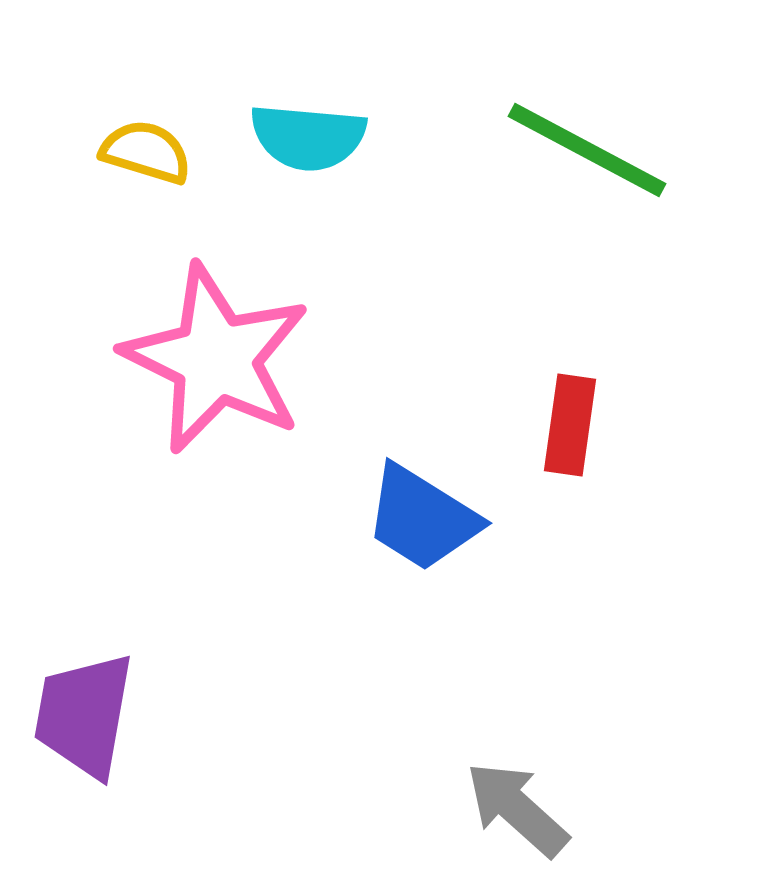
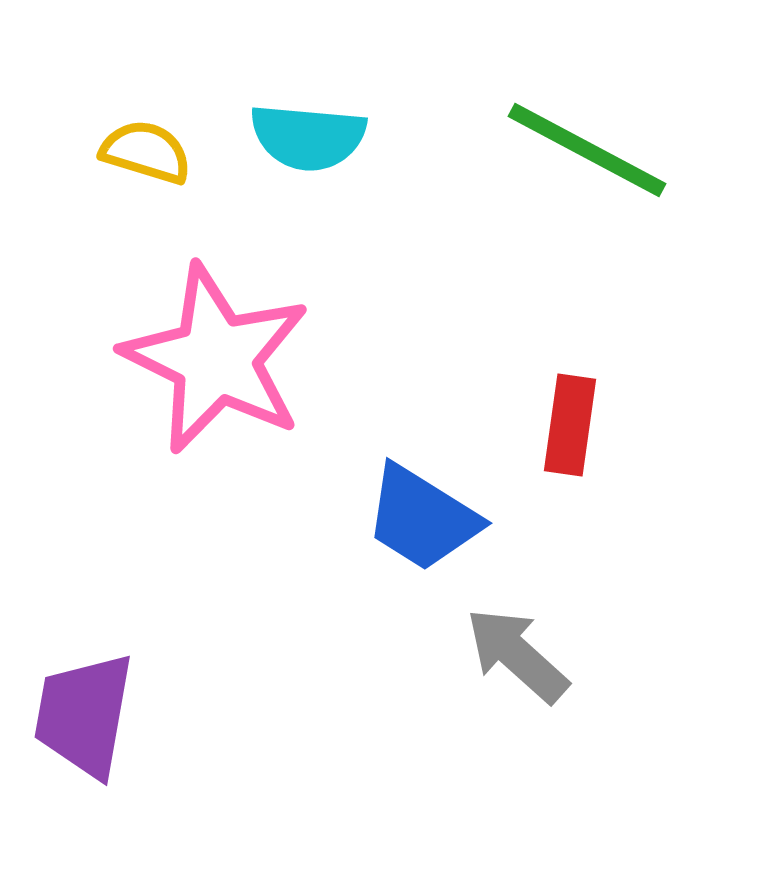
gray arrow: moved 154 px up
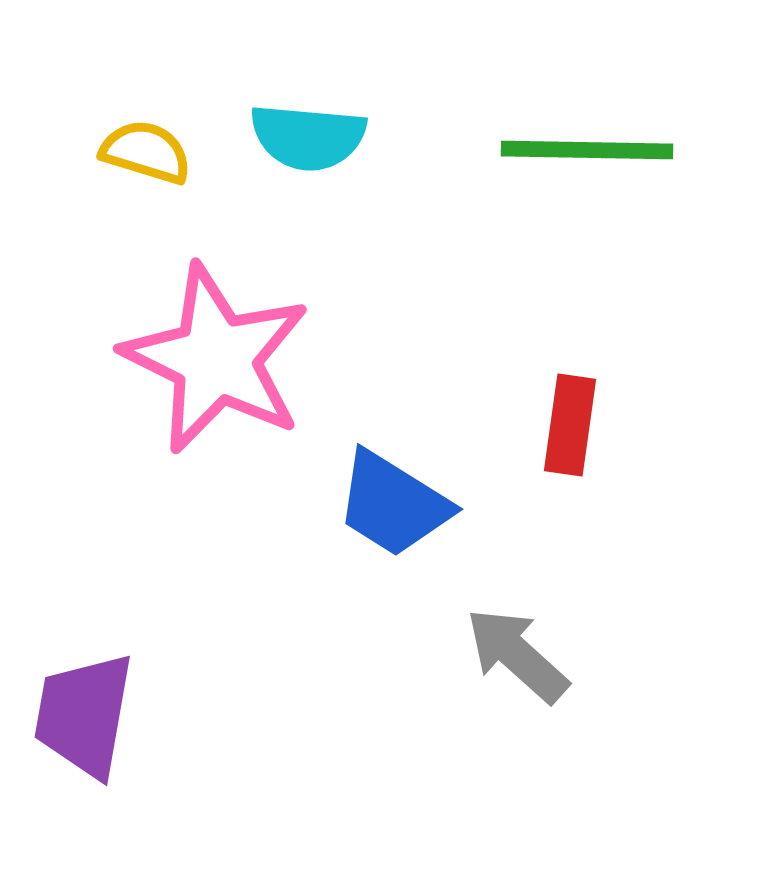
green line: rotated 27 degrees counterclockwise
blue trapezoid: moved 29 px left, 14 px up
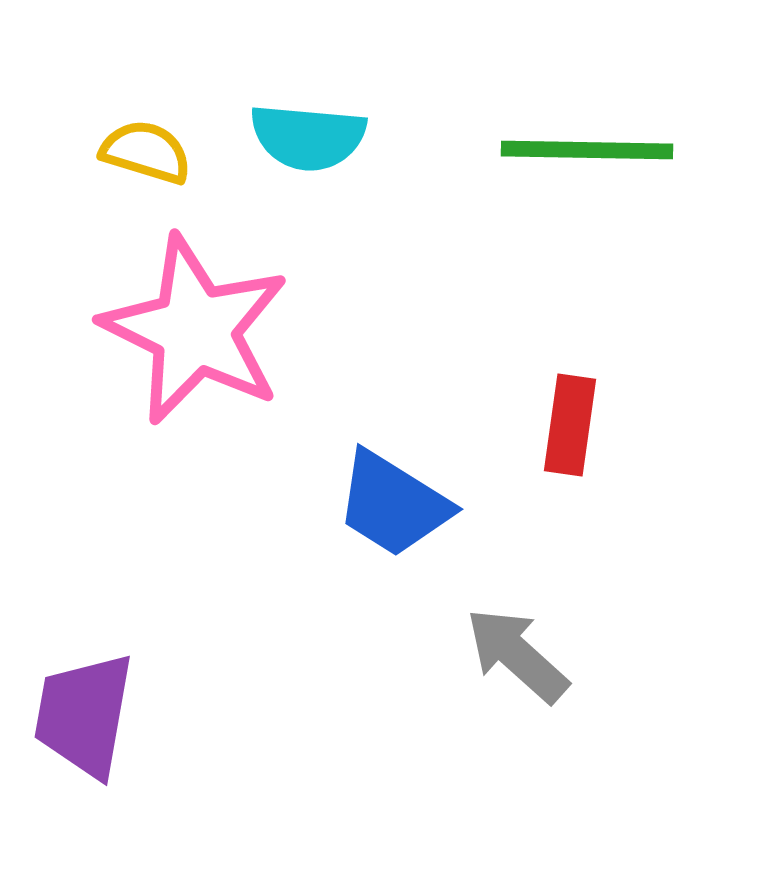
pink star: moved 21 px left, 29 px up
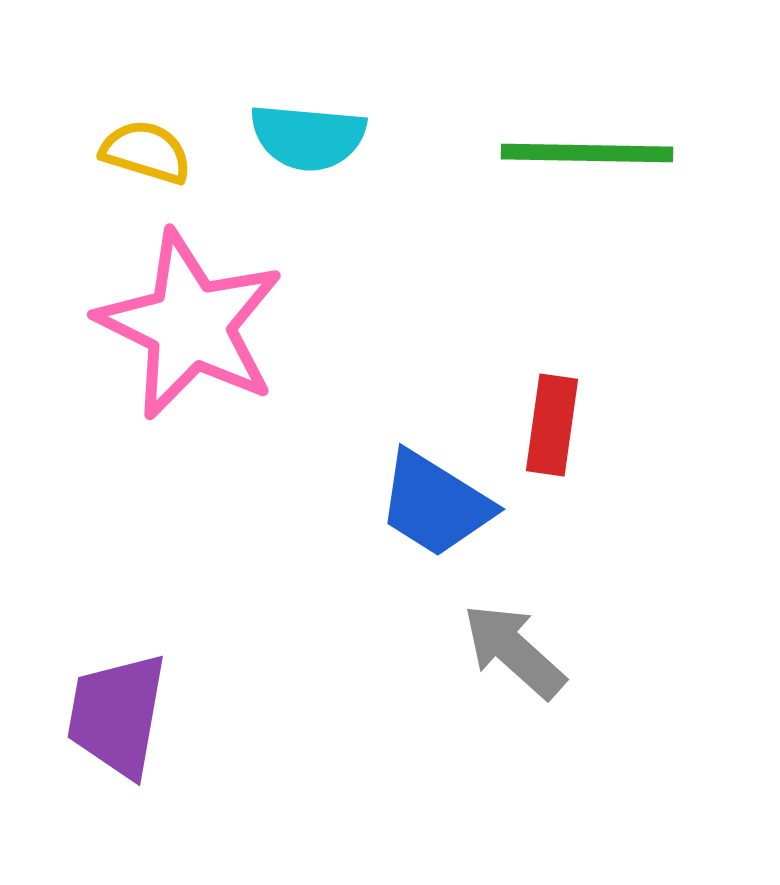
green line: moved 3 px down
pink star: moved 5 px left, 5 px up
red rectangle: moved 18 px left
blue trapezoid: moved 42 px right
gray arrow: moved 3 px left, 4 px up
purple trapezoid: moved 33 px right
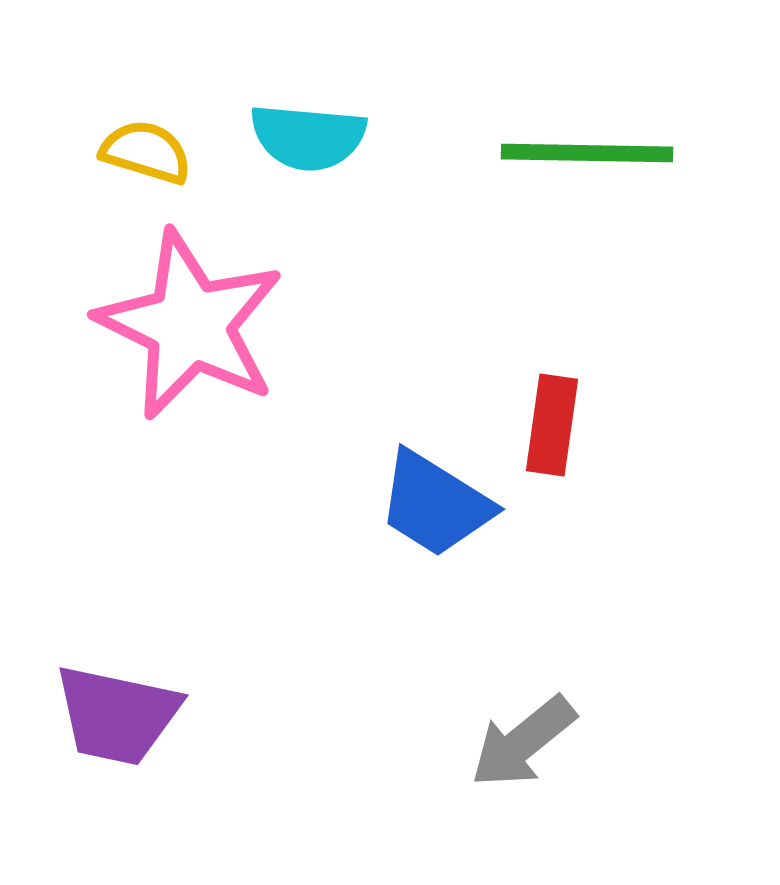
gray arrow: moved 9 px right, 91 px down; rotated 81 degrees counterclockwise
purple trapezoid: rotated 88 degrees counterclockwise
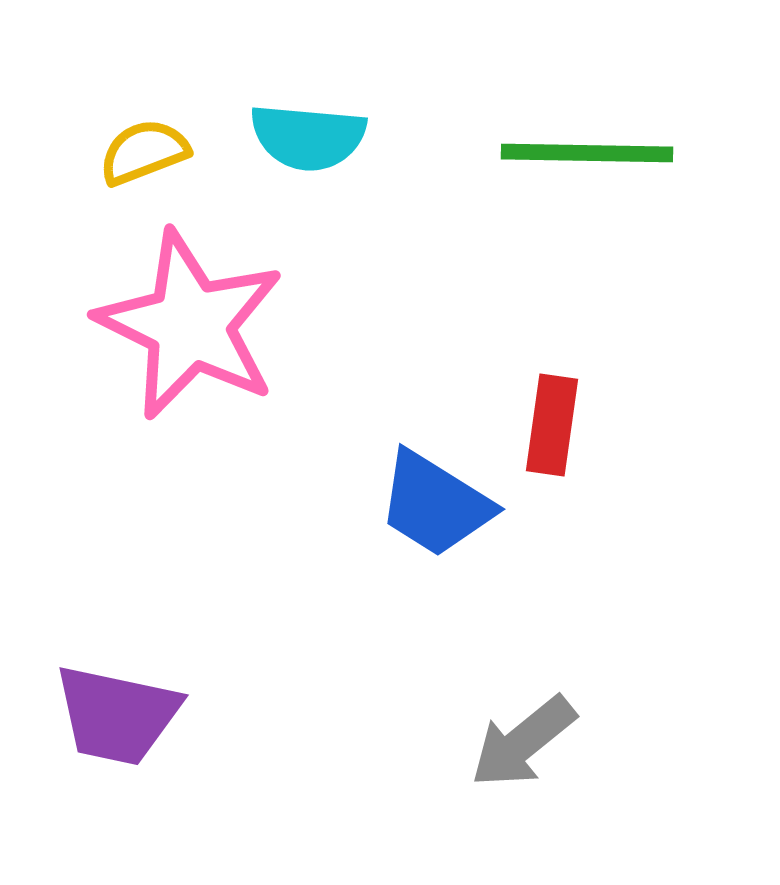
yellow semicircle: moved 2 px left; rotated 38 degrees counterclockwise
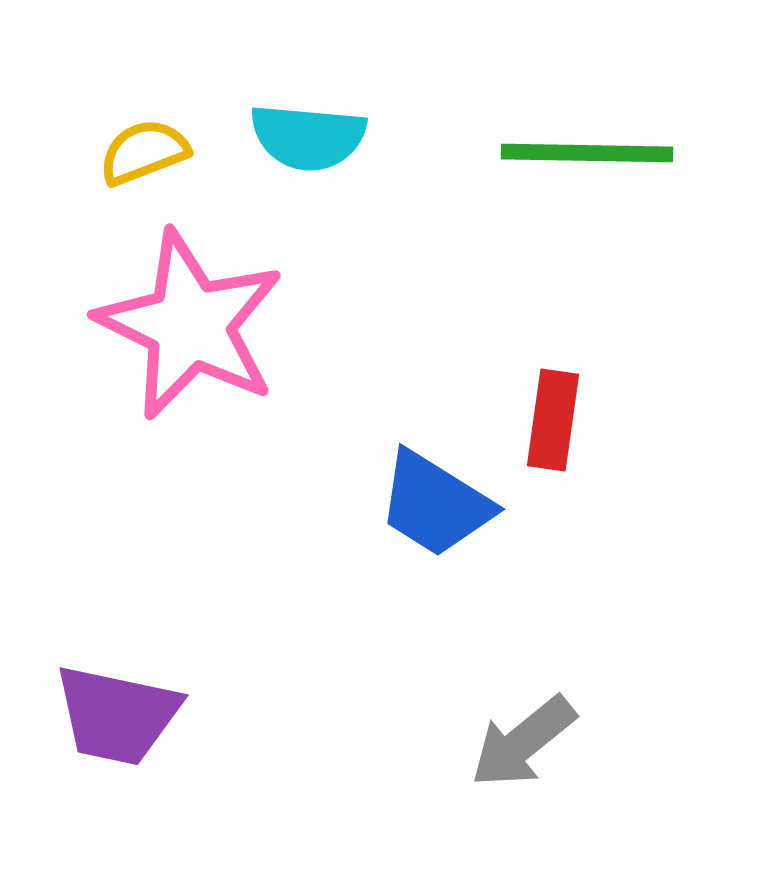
red rectangle: moved 1 px right, 5 px up
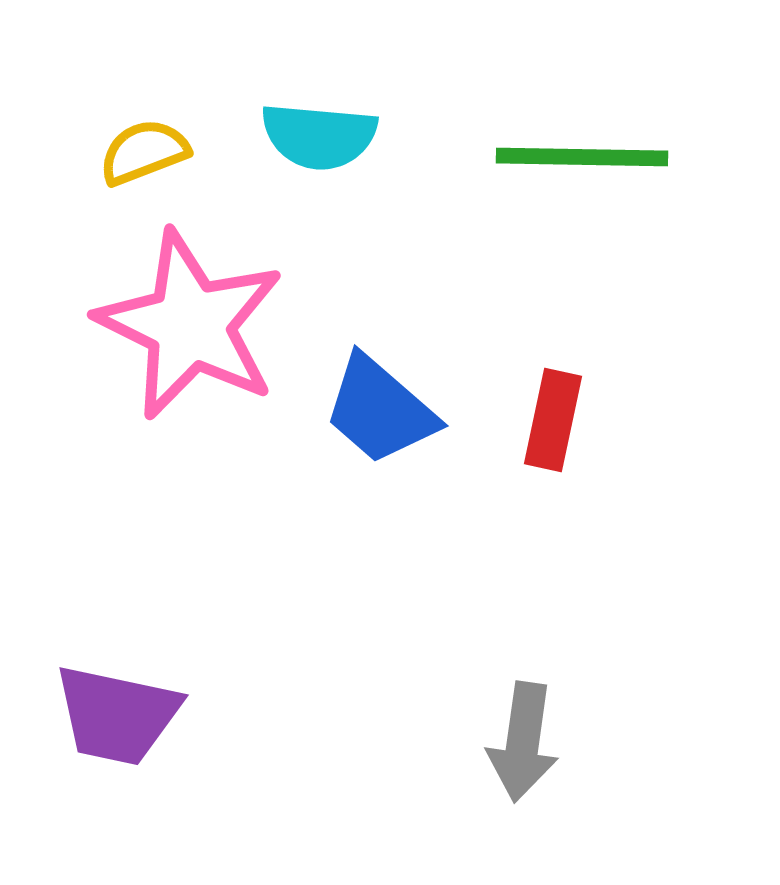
cyan semicircle: moved 11 px right, 1 px up
green line: moved 5 px left, 4 px down
red rectangle: rotated 4 degrees clockwise
blue trapezoid: moved 55 px left, 94 px up; rotated 9 degrees clockwise
gray arrow: rotated 43 degrees counterclockwise
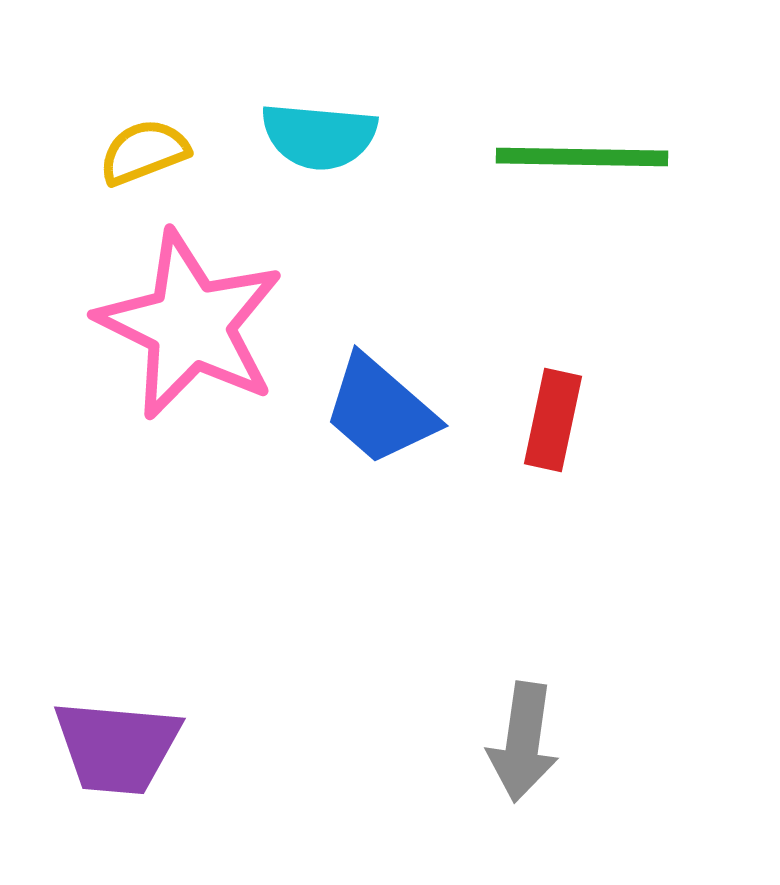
purple trapezoid: moved 32 px down; rotated 7 degrees counterclockwise
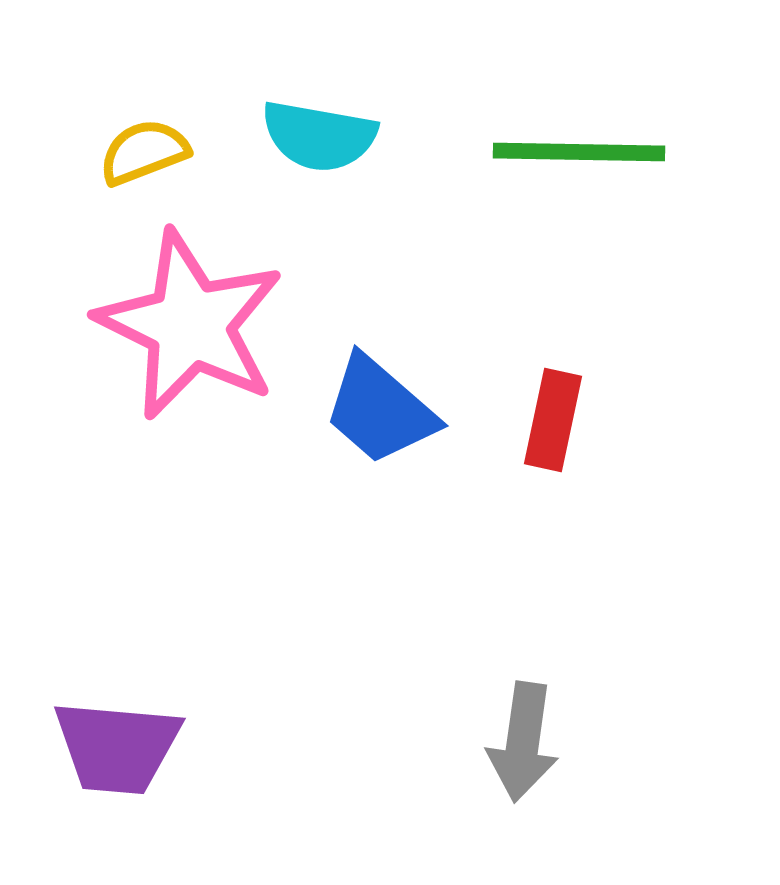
cyan semicircle: rotated 5 degrees clockwise
green line: moved 3 px left, 5 px up
